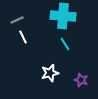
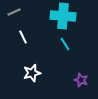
gray line: moved 3 px left, 8 px up
white star: moved 18 px left
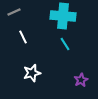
purple star: rotated 24 degrees clockwise
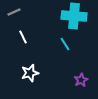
cyan cross: moved 11 px right
white star: moved 2 px left
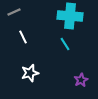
cyan cross: moved 4 px left
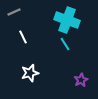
cyan cross: moved 3 px left, 4 px down; rotated 15 degrees clockwise
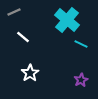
cyan cross: rotated 20 degrees clockwise
white line: rotated 24 degrees counterclockwise
cyan line: moved 16 px right; rotated 32 degrees counterclockwise
white star: rotated 18 degrees counterclockwise
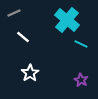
gray line: moved 1 px down
purple star: rotated 16 degrees counterclockwise
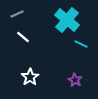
gray line: moved 3 px right, 1 px down
white star: moved 4 px down
purple star: moved 6 px left
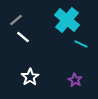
gray line: moved 1 px left, 6 px down; rotated 16 degrees counterclockwise
